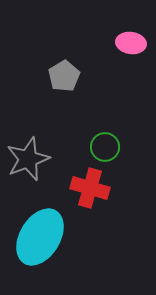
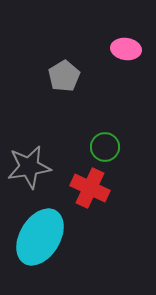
pink ellipse: moved 5 px left, 6 px down
gray star: moved 1 px right, 8 px down; rotated 12 degrees clockwise
red cross: rotated 9 degrees clockwise
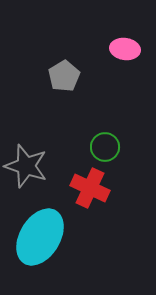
pink ellipse: moved 1 px left
gray star: moved 3 px left, 1 px up; rotated 27 degrees clockwise
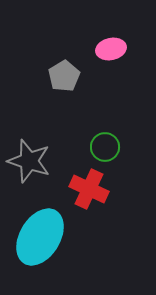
pink ellipse: moved 14 px left; rotated 20 degrees counterclockwise
gray star: moved 3 px right, 5 px up
red cross: moved 1 px left, 1 px down
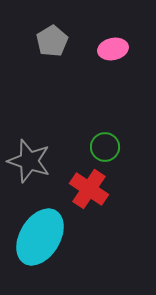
pink ellipse: moved 2 px right
gray pentagon: moved 12 px left, 35 px up
red cross: rotated 9 degrees clockwise
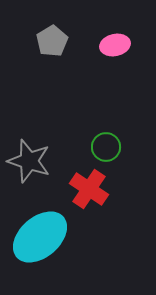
pink ellipse: moved 2 px right, 4 px up
green circle: moved 1 px right
cyan ellipse: rotated 18 degrees clockwise
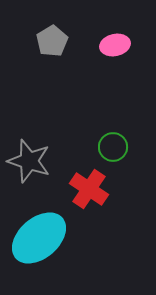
green circle: moved 7 px right
cyan ellipse: moved 1 px left, 1 px down
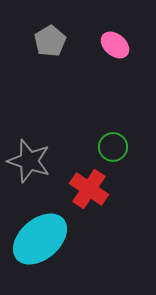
gray pentagon: moved 2 px left
pink ellipse: rotated 52 degrees clockwise
cyan ellipse: moved 1 px right, 1 px down
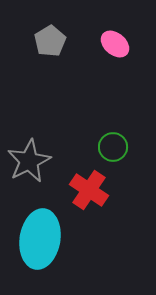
pink ellipse: moved 1 px up
gray star: rotated 27 degrees clockwise
red cross: moved 1 px down
cyan ellipse: rotated 40 degrees counterclockwise
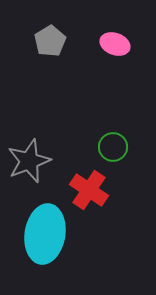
pink ellipse: rotated 20 degrees counterclockwise
gray star: rotated 6 degrees clockwise
cyan ellipse: moved 5 px right, 5 px up
